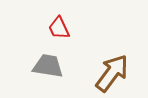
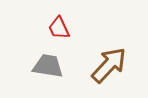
brown arrow: moved 3 px left, 8 px up; rotated 6 degrees clockwise
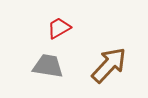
red trapezoid: rotated 85 degrees clockwise
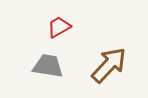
red trapezoid: moved 1 px up
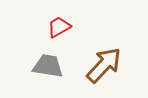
brown arrow: moved 5 px left
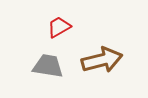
brown arrow: moved 2 px left, 5 px up; rotated 33 degrees clockwise
